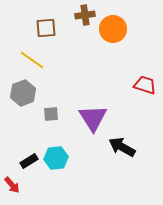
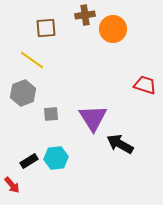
black arrow: moved 2 px left, 3 px up
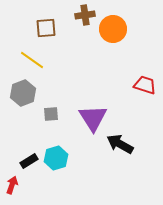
cyan hexagon: rotated 10 degrees counterclockwise
red arrow: rotated 120 degrees counterclockwise
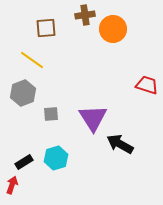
red trapezoid: moved 2 px right
black rectangle: moved 5 px left, 1 px down
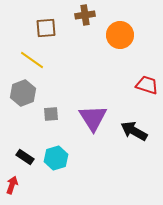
orange circle: moved 7 px right, 6 px down
black arrow: moved 14 px right, 13 px up
black rectangle: moved 1 px right, 5 px up; rotated 66 degrees clockwise
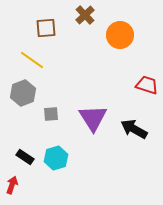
brown cross: rotated 36 degrees counterclockwise
black arrow: moved 2 px up
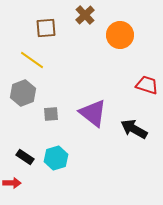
purple triangle: moved 5 px up; rotated 20 degrees counterclockwise
red arrow: moved 2 px up; rotated 72 degrees clockwise
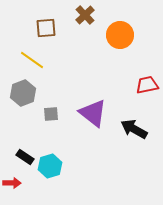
red trapezoid: rotated 30 degrees counterclockwise
cyan hexagon: moved 6 px left, 8 px down
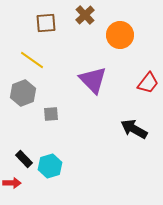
brown square: moved 5 px up
red trapezoid: moved 1 px right, 2 px up; rotated 140 degrees clockwise
purple triangle: moved 33 px up; rotated 8 degrees clockwise
black rectangle: moved 1 px left, 2 px down; rotated 12 degrees clockwise
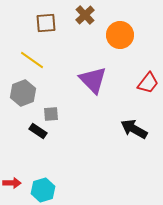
black rectangle: moved 14 px right, 28 px up; rotated 12 degrees counterclockwise
cyan hexagon: moved 7 px left, 24 px down
